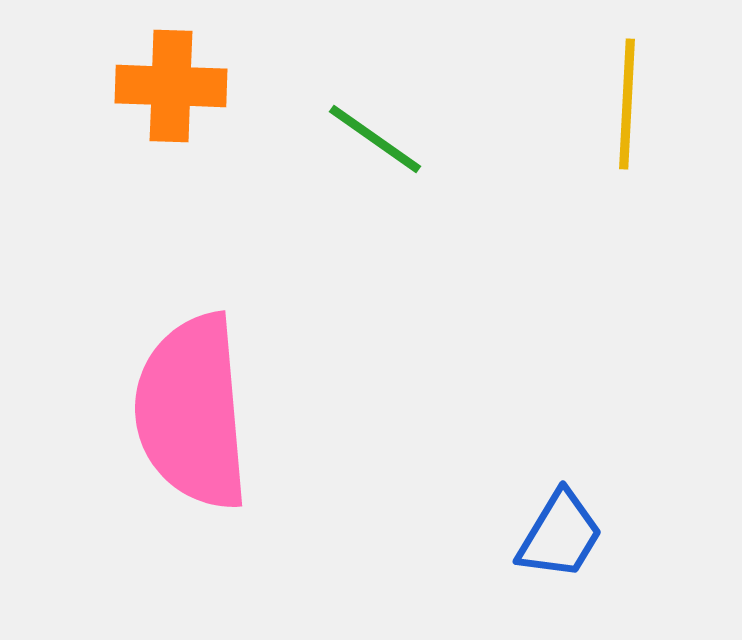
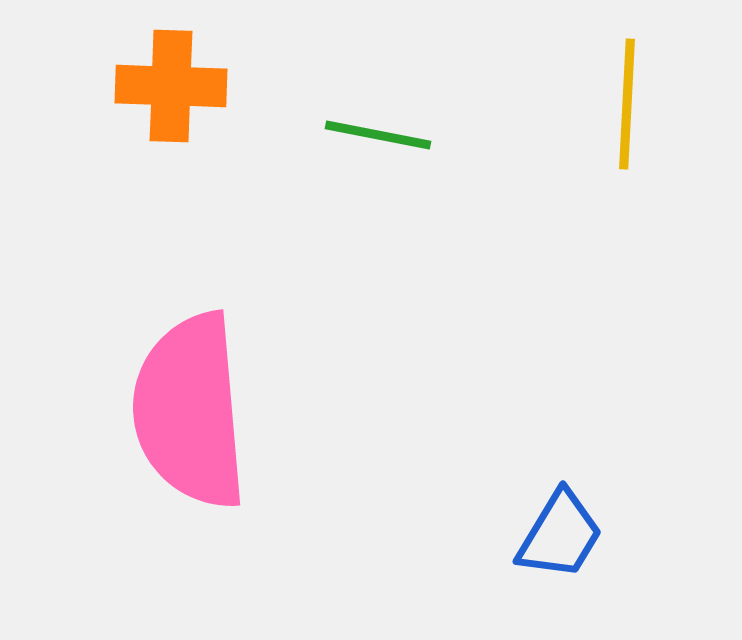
green line: moved 3 px right, 4 px up; rotated 24 degrees counterclockwise
pink semicircle: moved 2 px left, 1 px up
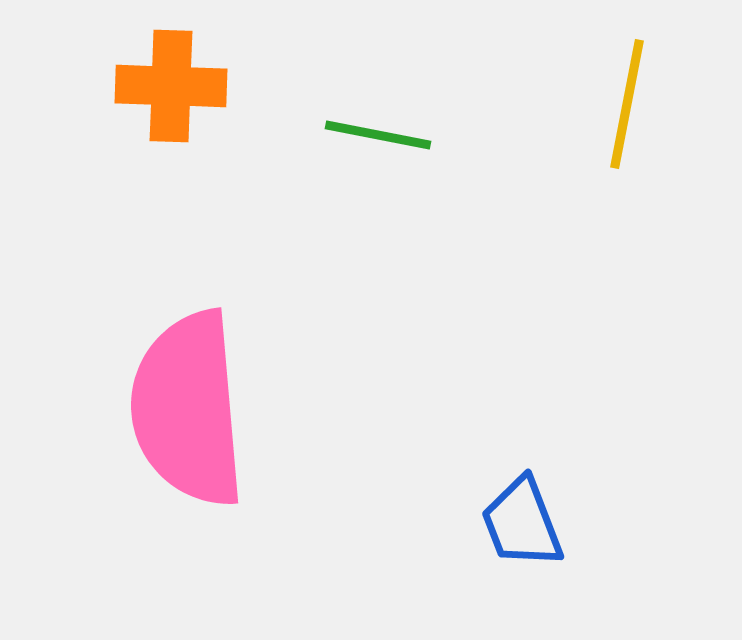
yellow line: rotated 8 degrees clockwise
pink semicircle: moved 2 px left, 2 px up
blue trapezoid: moved 38 px left, 12 px up; rotated 128 degrees clockwise
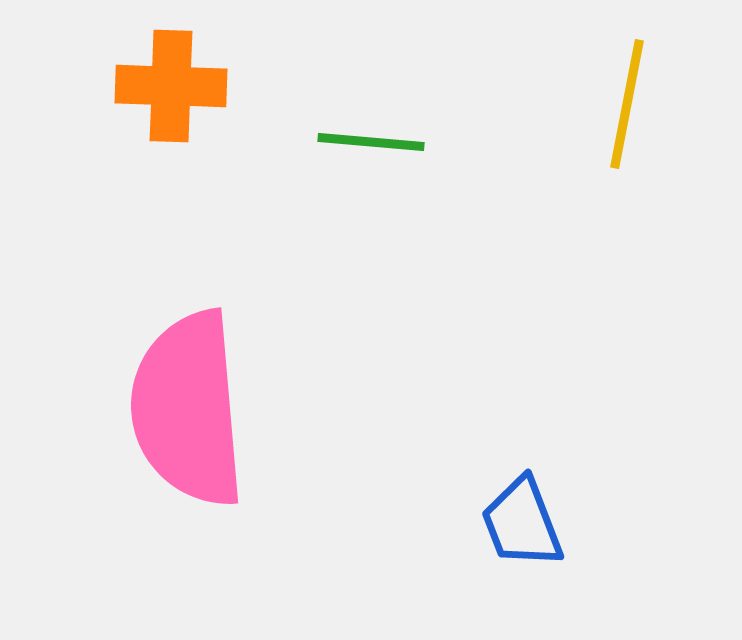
green line: moved 7 px left, 7 px down; rotated 6 degrees counterclockwise
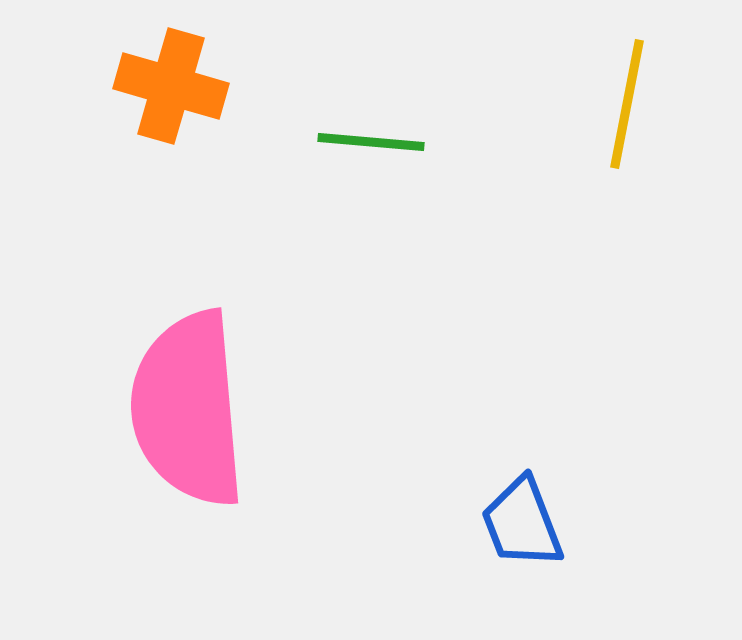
orange cross: rotated 14 degrees clockwise
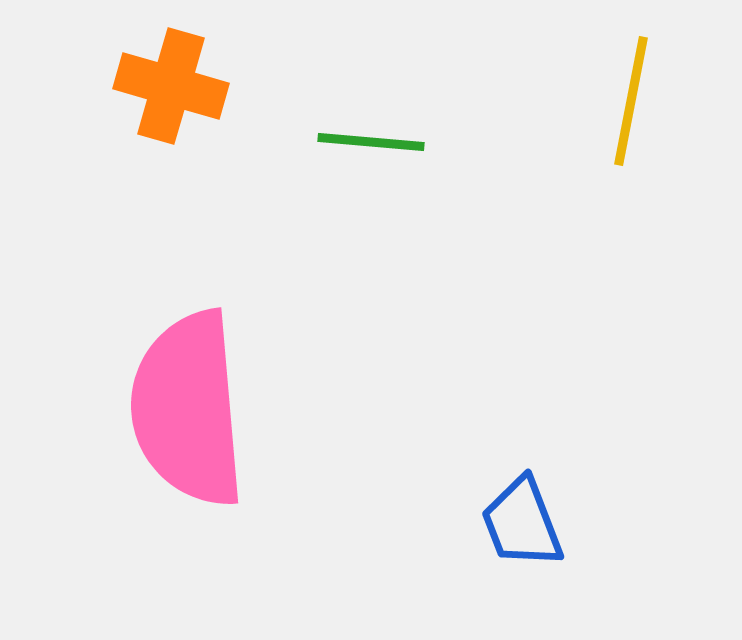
yellow line: moved 4 px right, 3 px up
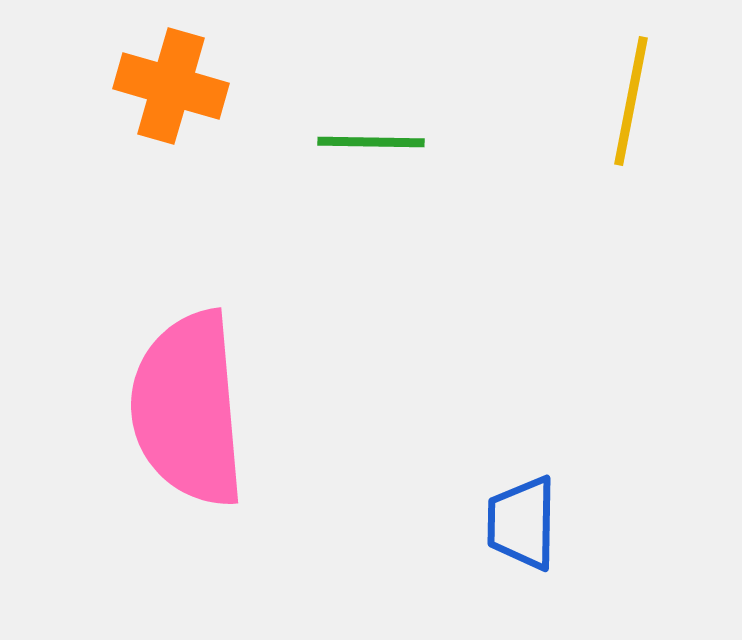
green line: rotated 4 degrees counterclockwise
blue trapezoid: rotated 22 degrees clockwise
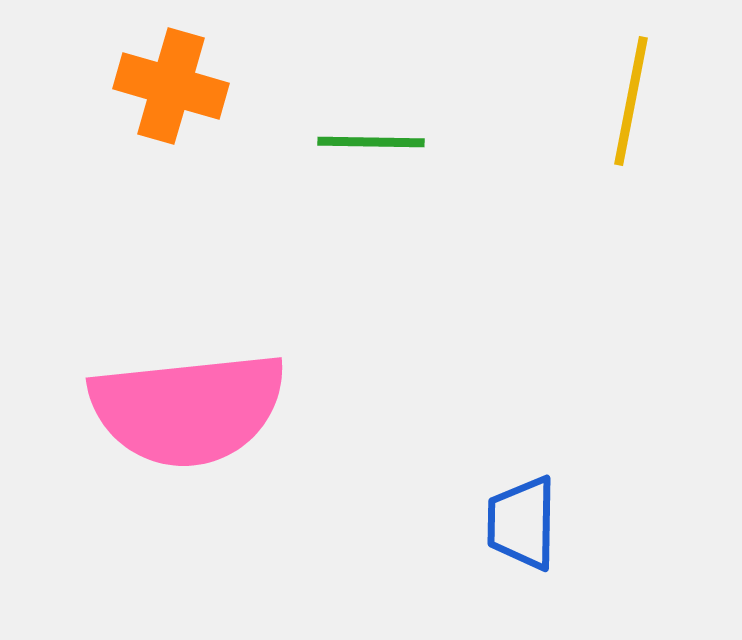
pink semicircle: rotated 91 degrees counterclockwise
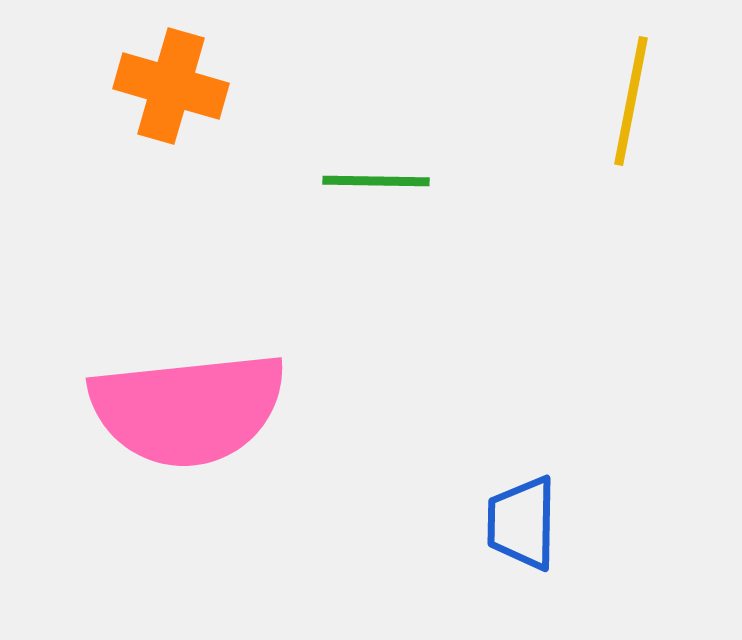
green line: moved 5 px right, 39 px down
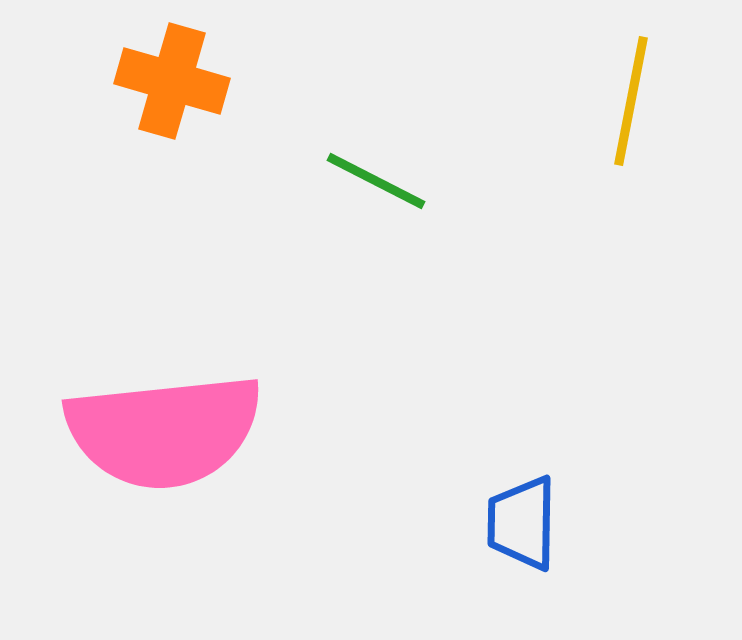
orange cross: moved 1 px right, 5 px up
green line: rotated 26 degrees clockwise
pink semicircle: moved 24 px left, 22 px down
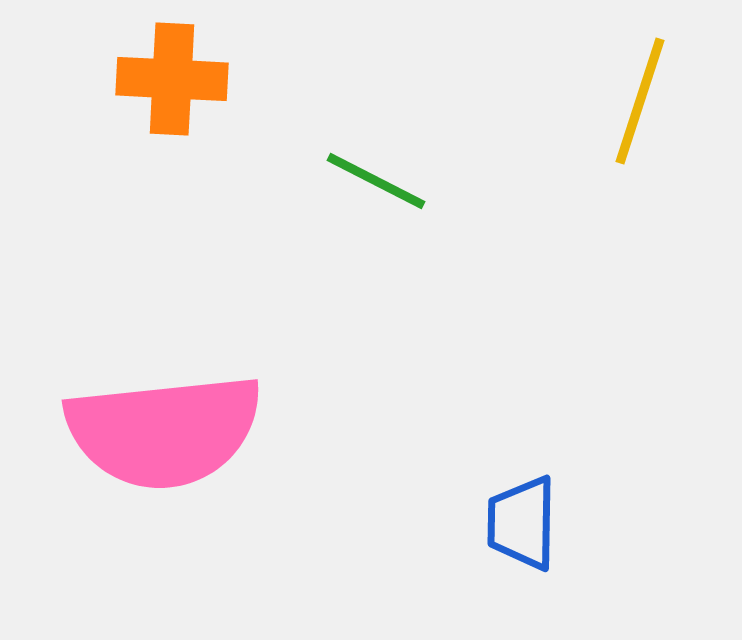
orange cross: moved 2 px up; rotated 13 degrees counterclockwise
yellow line: moved 9 px right; rotated 7 degrees clockwise
